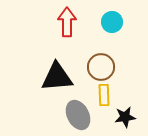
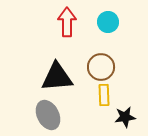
cyan circle: moved 4 px left
gray ellipse: moved 30 px left
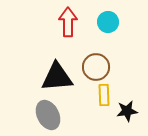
red arrow: moved 1 px right
brown circle: moved 5 px left
black star: moved 2 px right, 6 px up
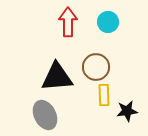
gray ellipse: moved 3 px left
